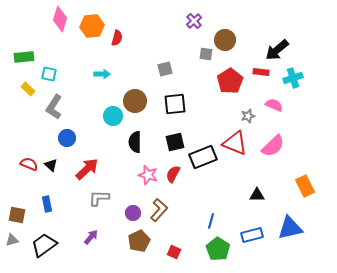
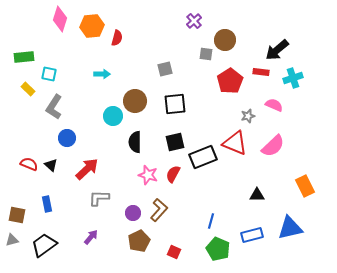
green pentagon at (218, 249): rotated 10 degrees counterclockwise
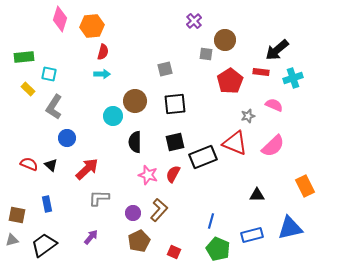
red semicircle at (117, 38): moved 14 px left, 14 px down
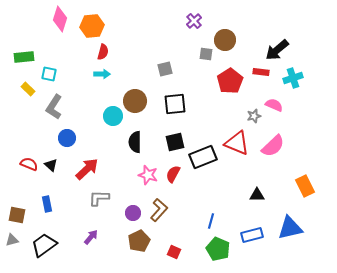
gray star at (248, 116): moved 6 px right
red triangle at (235, 143): moved 2 px right
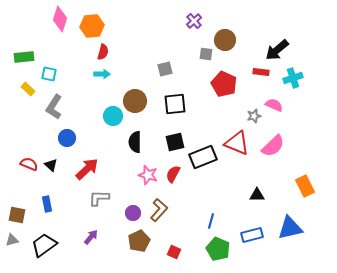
red pentagon at (230, 81): moved 6 px left, 3 px down; rotated 15 degrees counterclockwise
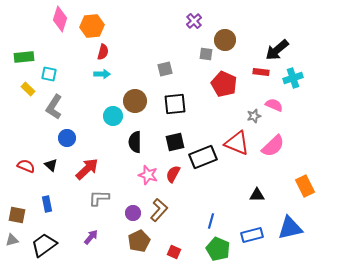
red semicircle at (29, 164): moved 3 px left, 2 px down
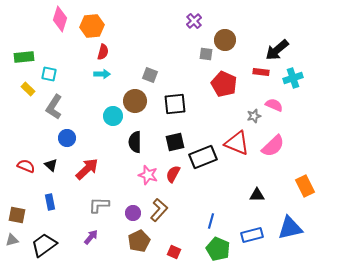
gray square at (165, 69): moved 15 px left, 6 px down; rotated 35 degrees clockwise
gray L-shape at (99, 198): moved 7 px down
blue rectangle at (47, 204): moved 3 px right, 2 px up
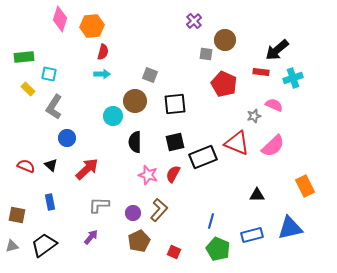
gray triangle at (12, 240): moved 6 px down
